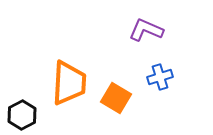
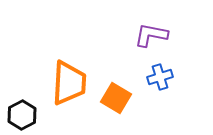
purple L-shape: moved 5 px right, 5 px down; rotated 12 degrees counterclockwise
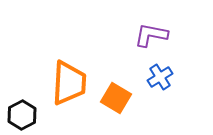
blue cross: rotated 15 degrees counterclockwise
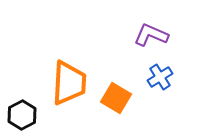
purple L-shape: rotated 12 degrees clockwise
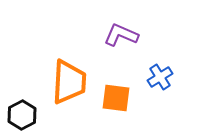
purple L-shape: moved 30 px left
orange trapezoid: moved 1 px up
orange square: rotated 24 degrees counterclockwise
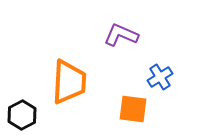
orange square: moved 17 px right, 11 px down
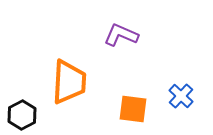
blue cross: moved 21 px right, 19 px down; rotated 15 degrees counterclockwise
